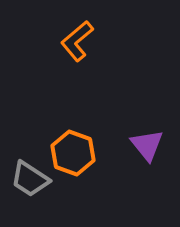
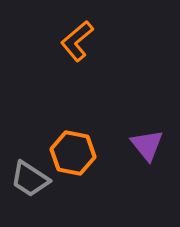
orange hexagon: rotated 9 degrees counterclockwise
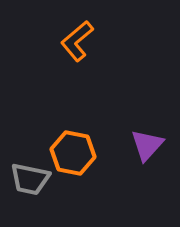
purple triangle: rotated 21 degrees clockwise
gray trapezoid: rotated 21 degrees counterclockwise
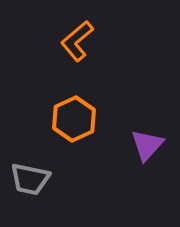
orange hexagon: moved 1 px right, 34 px up; rotated 24 degrees clockwise
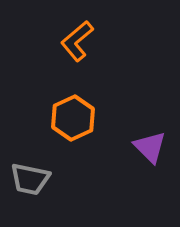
orange hexagon: moved 1 px left, 1 px up
purple triangle: moved 3 px right, 2 px down; rotated 27 degrees counterclockwise
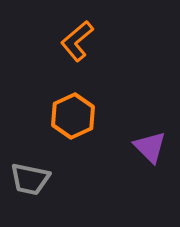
orange hexagon: moved 2 px up
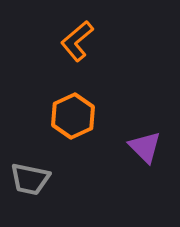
purple triangle: moved 5 px left
